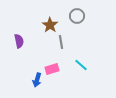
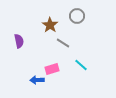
gray line: moved 2 px right, 1 px down; rotated 48 degrees counterclockwise
blue arrow: rotated 72 degrees clockwise
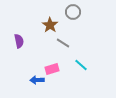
gray circle: moved 4 px left, 4 px up
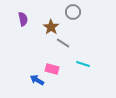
brown star: moved 1 px right, 2 px down
purple semicircle: moved 4 px right, 22 px up
cyan line: moved 2 px right, 1 px up; rotated 24 degrees counterclockwise
pink rectangle: rotated 32 degrees clockwise
blue arrow: rotated 32 degrees clockwise
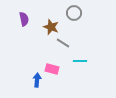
gray circle: moved 1 px right, 1 px down
purple semicircle: moved 1 px right
brown star: rotated 14 degrees counterclockwise
cyan line: moved 3 px left, 3 px up; rotated 16 degrees counterclockwise
blue arrow: rotated 64 degrees clockwise
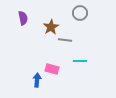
gray circle: moved 6 px right
purple semicircle: moved 1 px left, 1 px up
brown star: rotated 21 degrees clockwise
gray line: moved 2 px right, 3 px up; rotated 24 degrees counterclockwise
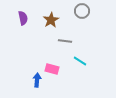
gray circle: moved 2 px right, 2 px up
brown star: moved 7 px up
gray line: moved 1 px down
cyan line: rotated 32 degrees clockwise
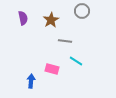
cyan line: moved 4 px left
blue arrow: moved 6 px left, 1 px down
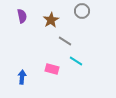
purple semicircle: moved 1 px left, 2 px up
gray line: rotated 24 degrees clockwise
blue arrow: moved 9 px left, 4 px up
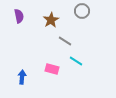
purple semicircle: moved 3 px left
